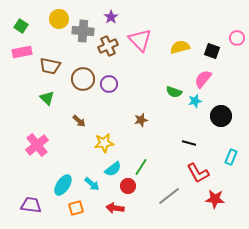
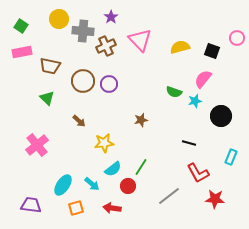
brown cross: moved 2 px left
brown circle: moved 2 px down
red arrow: moved 3 px left
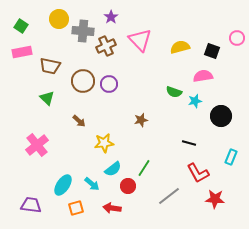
pink semicircle: moved 3 px up; rotated 42 degrees clockwise
green line: moved 3 px right, 1 px down
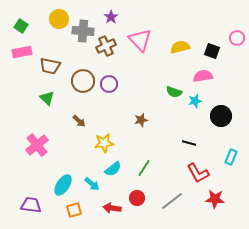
red circle: moved 9 px right, 12 px down
gray line: moved 3 px right, 5 px down
orange square: moved 2 px left, 2 px down
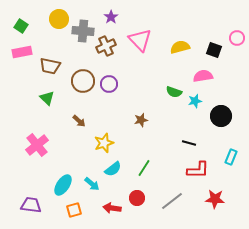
black square: moved 2 px right, 1 px up
yellow star: rotated 12 degrees counterclockwise
red L-shape: moved 3 px up; rotated 60 degrees counterclockwise
